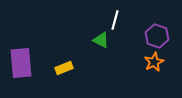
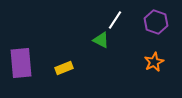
white line: rotated 18 degrees clockwise
purple hexagon: moved 1 px left, 14 px up
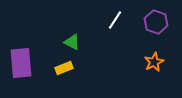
green triangle: moved 29 px left, 2 px down
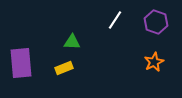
green triangle: rotated 24 degrees counterclockwise
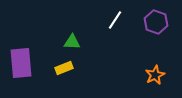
orange star: moved 1 px right, 13 px down
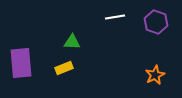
white line: moved 3 px up; rotated 48 degrees clockwise
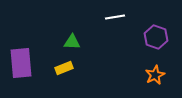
purple hexagon: moved 15 px down
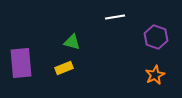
green triangle: rotated 12 degrees clockwise
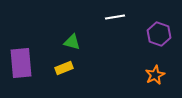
purple hexagon: moved 3 px right, 3 px up
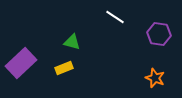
white line: rotated 42 degrees clockwise
purple hexagon: rotated 10 degrees counterclockwise
purple rectangle: rotated 52 degrees clockwise
orange star: moved 3 px down; rotated 24 degrees counterclockwise
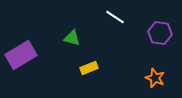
purple hexagon: moved 1 px right, 1 px up
green triangle: moved 4 px up
purple rectangle: moved 8 px up; rotated 12 degrees clockwise
yellow rectangle: moved 25 px right
